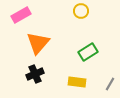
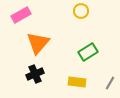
gray line: moved 1 px up
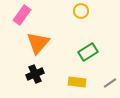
pink rectangle: moved 1 px right; rotated 24 degrees counterclockwise
gray line: rotated 24 degrees clockwise
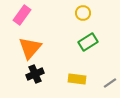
yellow circle: moved 2 px right, 2 px down
orange triangle: moved 8 px left, 5 px down
green rectangle: moved 10 px up
yellow rectangle: moved 3 px up
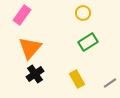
black cross: rotated 12 degrees counterclockwise
yellow rectangle: rotated 54 degrees clockwise
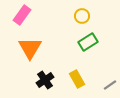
yellow circle: moved 1 px left, 3 px down
orange triangle: rotated 10 degrees counterclockwise
black cross: moved 10 px right, 6 px down
gray line: moved 2 px down
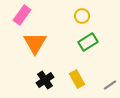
orange triangle: moved 5 px right, 5 px up
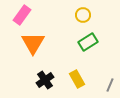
yellow circle: moved 1 px right, 1 px up
orange triangle: moved 2 px left
gray line: rotated 32 degrees counterclockwise
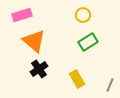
pink rectangle: rotated 36 degrees clockwise
orange triangle: moved 1 px right, 2 px up; rotated 20 degrees counterclockwise
black cross: moved 6 px left, 11 px up
